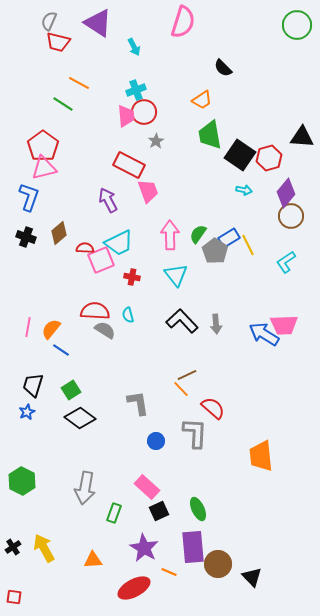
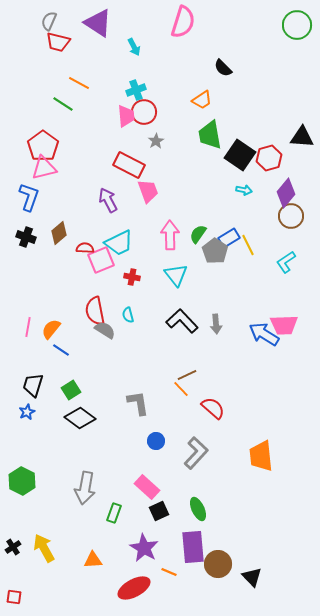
red semicircle at (95, 311): rotated 104 degrees counterclockwise
gray L-shape at (195, 433): moved 1 px right, 20 px down; rotated 40 degrees clockwise
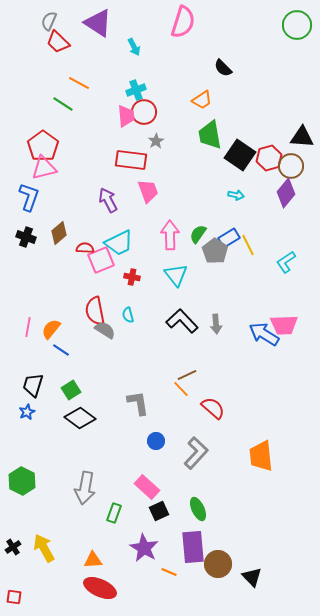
red trapezoid at (58, 42): rotated 30 degrees clockwise
red rectangle at (129, 165): moved 2 px right, 5 px up; rotated 20 degrees counterclockwise
cyan arrow at (244, 190): moved 8 px left, 5 px down
brown circle at (291, 216): moved 50 px up
red ellipse at (134, 588): moved 34 px left; rotated 52 degrees clockwise
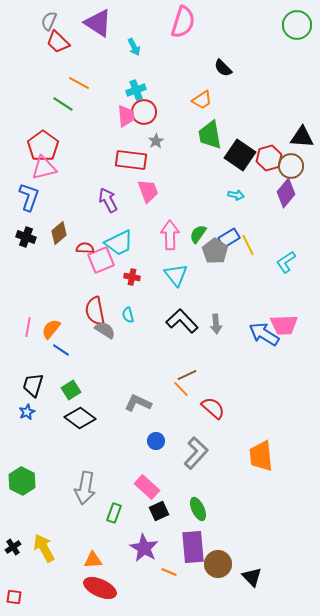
gray L-shape at (138, 403): rotated 56 degrees counterclockwise
